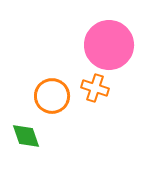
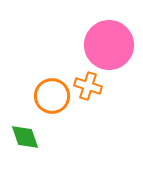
orange cross: moved 7 px left, 2 px up
green diamond: moved 1 px left, 1 px down
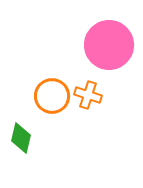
orange cross: moved 9 px down
green diamond: moved 4 px left, 1 px down; rotated 32 degrees clockwise
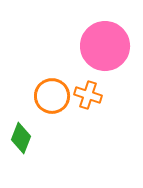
pink circle: moved 4 px left, 1 px down
green diamond: rotated 8 degrees clockwise
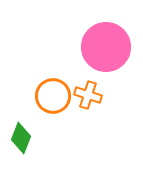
pink circle: moved 1 px right, 1 px down
orange circle: moved 1 px right
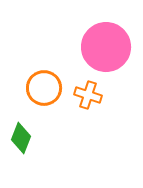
orange circle: moved 9 px left, 8 px up
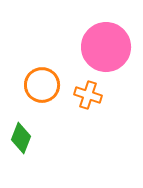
orange circle: moved 2 px left, 3 px up
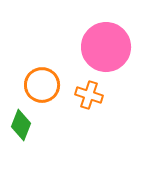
orange cross: moved 1 px right
green diamond: moved 13 px up
